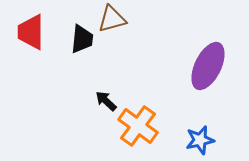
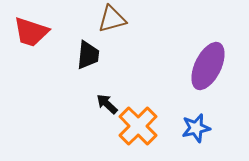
red trapezoid: rotated 72 degrees counterclockwise
black trapezoid: moved 6 px right, 16 px down
black arrow: moved 1 px right, 3 px down
orange cross: rotated 9 degrees clockwise
blue star: moved 4 px left, 12 px up
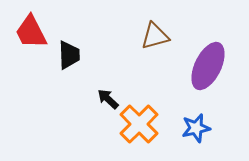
brown triangle: moved 43 px right, 17 px down
red trapezoid: rotated 45 degrees clockwise
black trapezoid: moved 19 px left; rotated 8 degrees counterclockwise
black arrow: moved 1 px right, 5 px up
orange cross: moved 1 px right, 2 px up
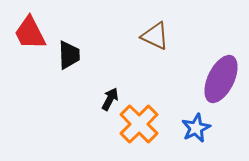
red trapezoid: moved 1 px left, 1 px down
brown triangle: rotated 40 degrees clockwise
purple ellipse: moved 13 px right, 13 px down
black arrow: moved 2 px right; rotated 75 degrees clockwise
blue star: rotated 12 degrees counterclockwise
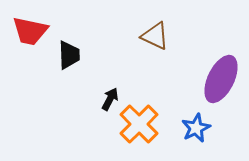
red trapezoid: moved 2 px up; rotated 51 degrees counterclockwise
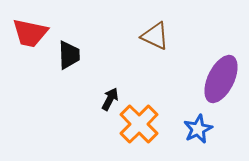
red trapezoid: moved 2 px down
blue star: moved 2 px right, 1 px down
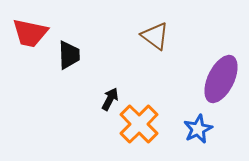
brown triangle: rotated 12 degrees clockwise
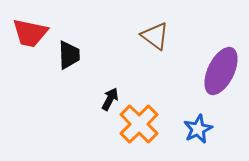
purple ellipse: moved 8 px up
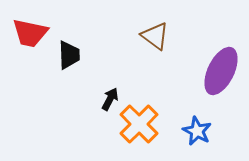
blue star: moved 1 px left, 2 px down; rotated 20 degrees counterclockwise
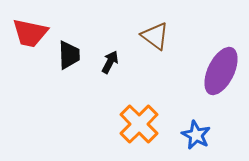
black arrow: moved 37 px up
blue star: moved 1 px left, 4 px down
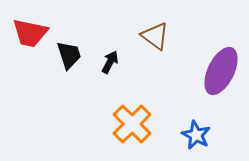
black trapezoid: rotated 16 degrees counterclockwise
orange cross: moved 7 px left
